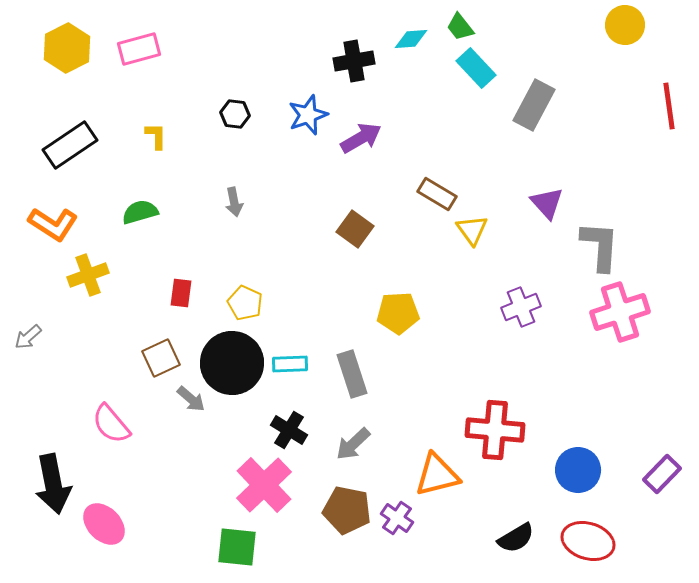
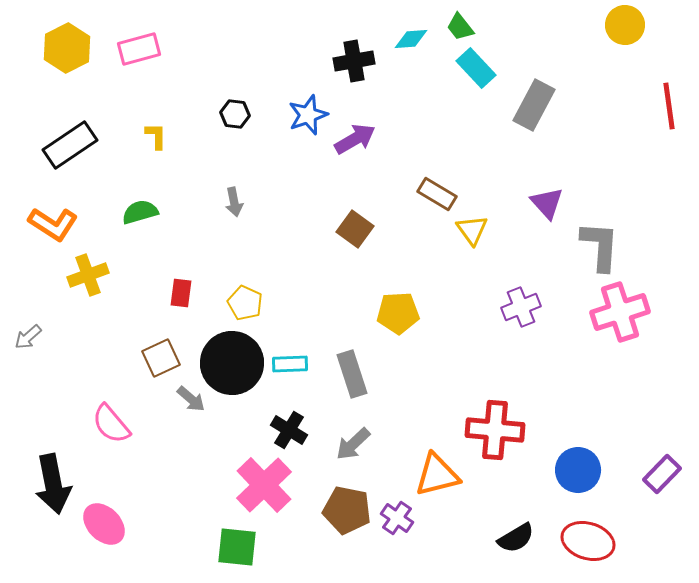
purple arrow at (361, 138): moved 6 px left, 1 px down
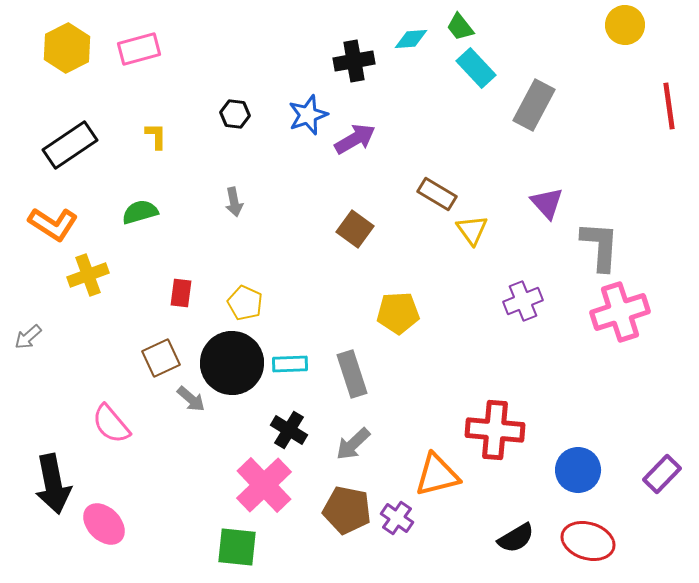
purple cross at (521, 307): moved 2 px right, 6 px up
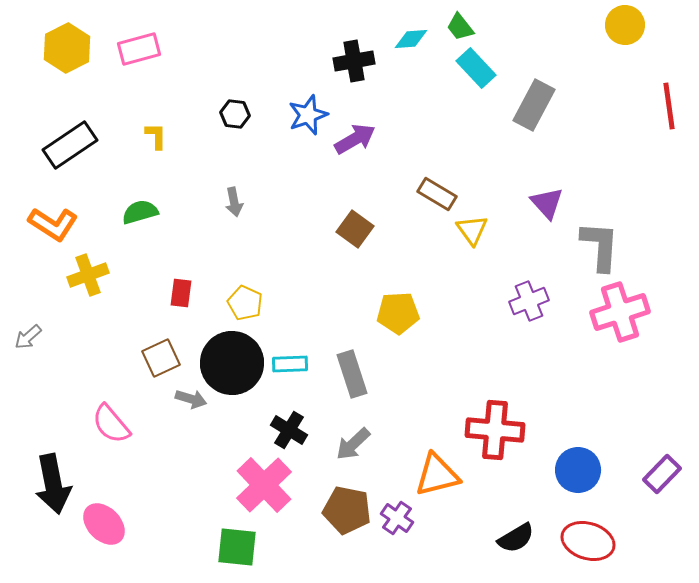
purple cross at (523, 301): moved 6 px right
gray arrow at (191, 399): rotated 24 degrees counterclockwise
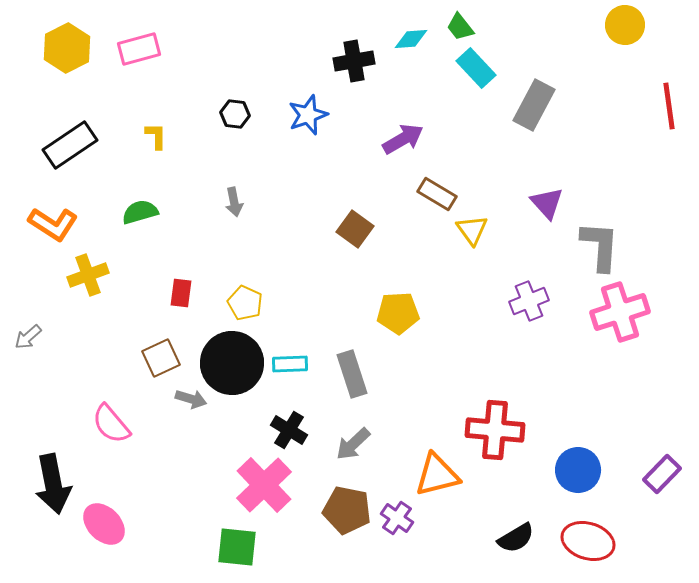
purple arrow at (355, 139): moved 48 px right
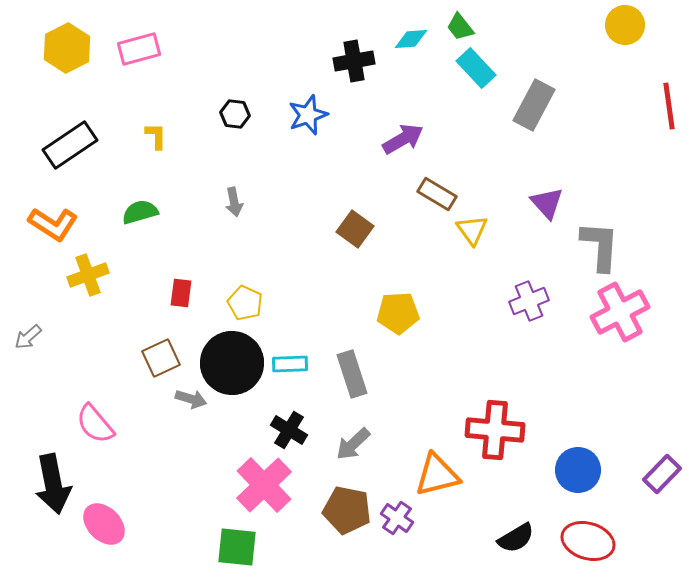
pink cross at (620, 312): rotated 10 degrees counterclockwise
pink semicircle at (111, 424): moved 16 px left
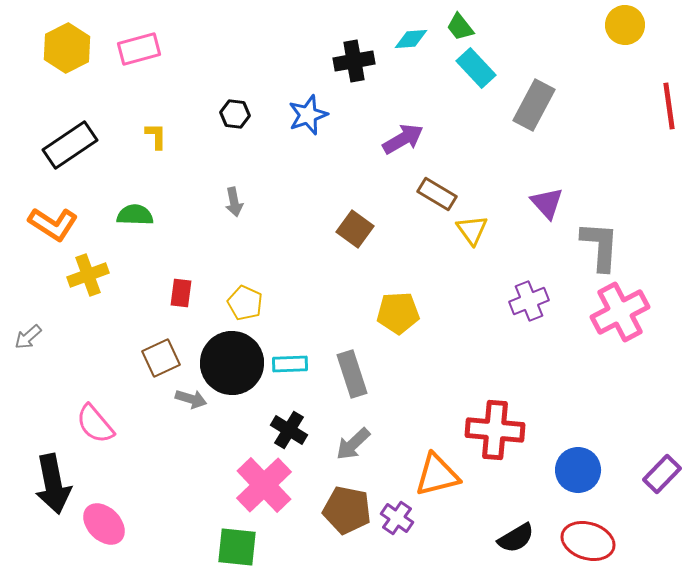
green semicircle at (140, 212): moved 5 px left, 3 px down; rotated 18 degrees clockwise
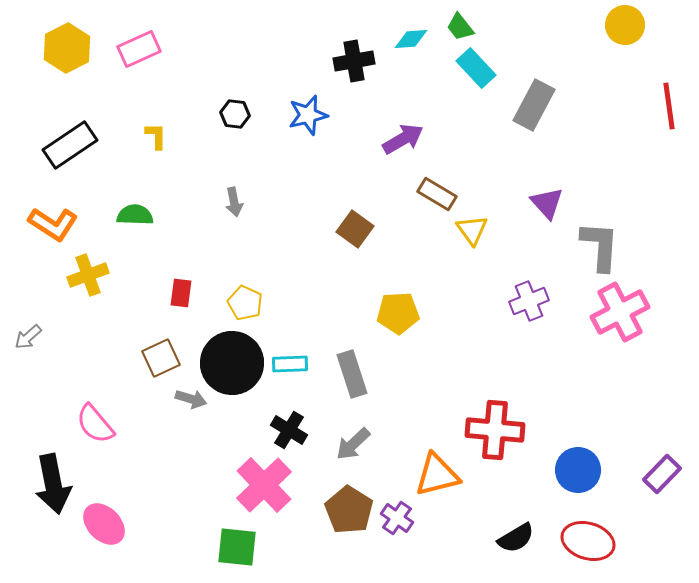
pink rectangle at (139, 49): rotated 9 degrees counterclockwise
blue star at (308, 115): rotated 6 degrees clockwise
brown pentagon at (347, 510): moved 2 px right; rotated 21 degrees clockwise
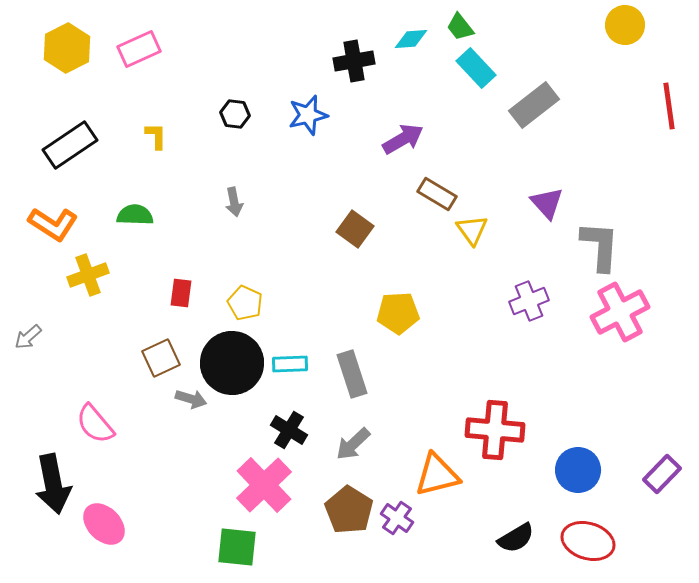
gray rectangle at (534, 105): rotated 24 degrees clockwise
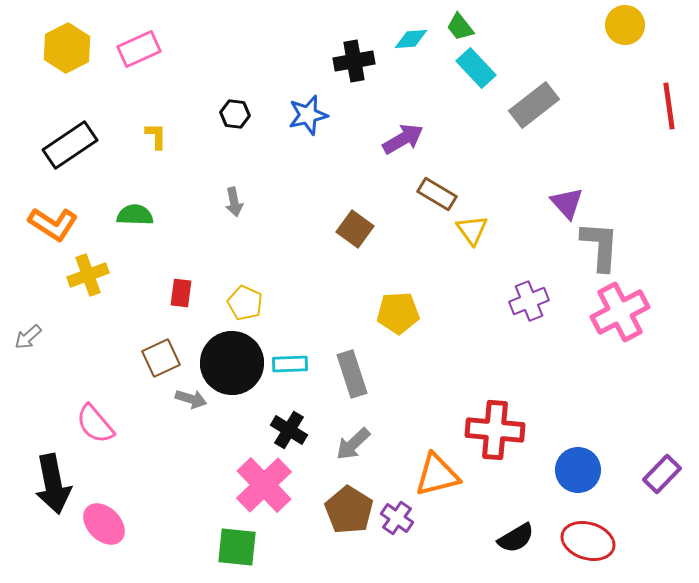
purple triangle at (547, 203): moved 20 px right
